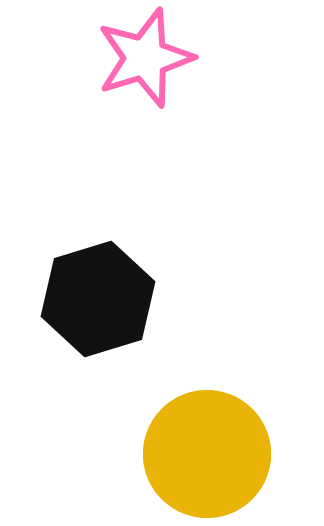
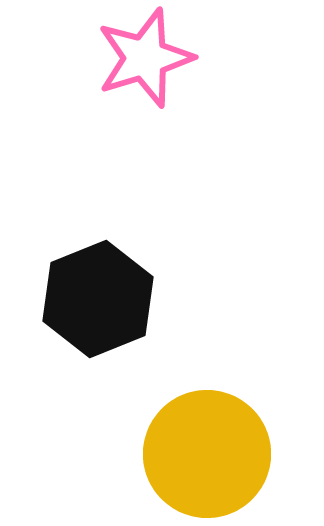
black hexagon: rotated 5 degrees counterclockwise
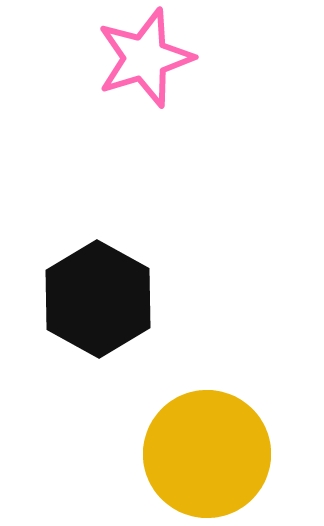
black hexagon: rotated 9 degrees counterclockwise
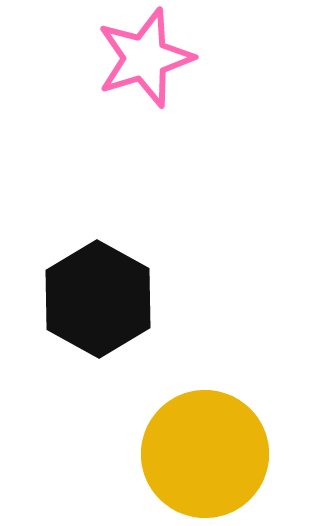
yellow circle: moved 2 px left
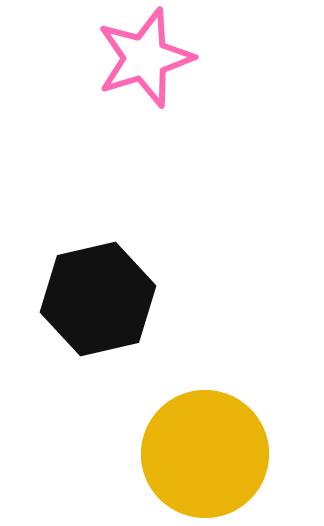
black hexagon: rotated 18 degrees clockwise
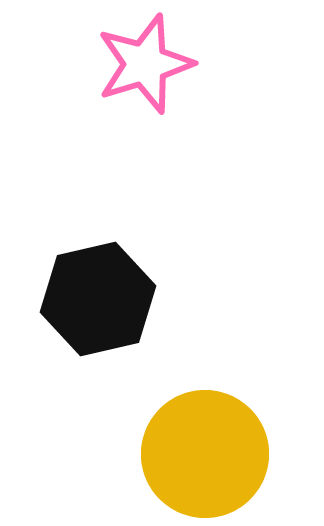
pink star: moved 6 px down
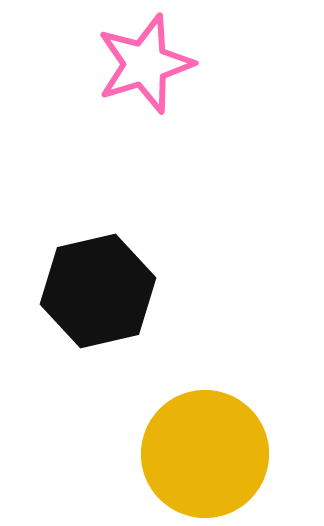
black hexagon: moved 8 px up
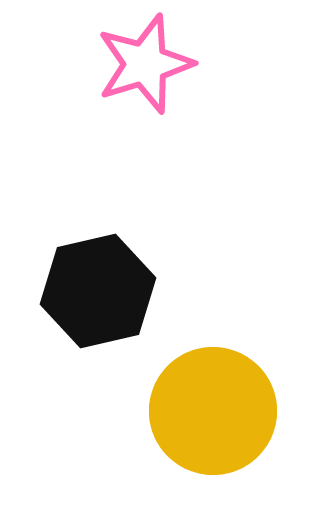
yellow circle: moved 8 px right, 43 px up
